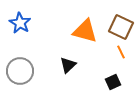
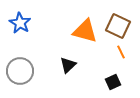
brown square: moved 3 px left, 1 px up
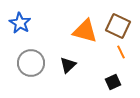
gray circle: moved 11 px right, 8 px up
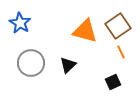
brown square: rotated 30 degrees clockwise
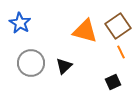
black triangle: moved 4 px left, 1 px down
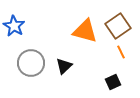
blue star: moved 6 px left, 3 px down
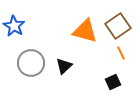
orange line: moved 1 px down
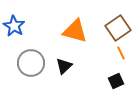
brown square: moved 2 px down
orange triangle: moved 10 px left
black square: moved 3 px right, 1 px up
